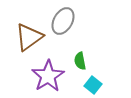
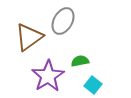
green semicircle: rotated 90 degrees clockwise
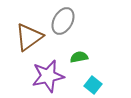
green semicircle: moved 1 px left, 4 px up
purple star: rotated 20 degrees clockwise
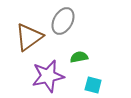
cyan square: rotated 24 degrees counterclockwise
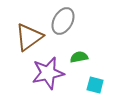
purple star: moved 3 px up
cyan square: moved 2 px right
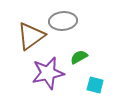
gray ellipse: rotated 56 degrees clockwise
brown triangle: moved 2 px right, 1 px up
green semicircle: rotated 18 degrees counterclockwise
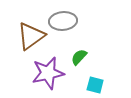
green semicircle: rotated 18 degrees counterclockwise
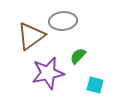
green semicircle: moved 1 px left, 1 px up
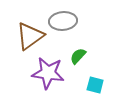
brown triangle: moved 1 px left
purple star: rotated 20 degrees clockwise
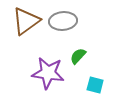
brown triangle: moved 4 px left, 15 px up
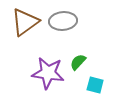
brown triangle: moved 1 px left, 1 px down
green semicircle: moved 6 px down
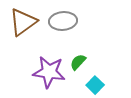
brown triangle: moved 2 px left
purple star: moved 1 px right, 1 px up
cyan square: rotated 30 degrees clockwise
